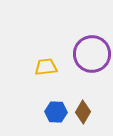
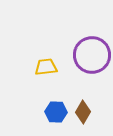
purple circle: moved 1 px down
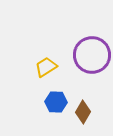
yellow trapezoid: rotated 25 degrees counterclockwise
blue hexagon: moved 10 px up
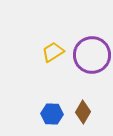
yellow trapezoid: moved 7 px right, 15 px up
blue hexagon: moved 4 px left, 12 px down
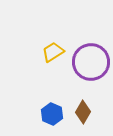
purple circle: moved 1 px left, 7 px down
blue hexagon: rotated 20 degrees clockwise
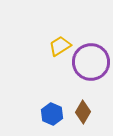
yellow trapezoid: moved 7 px right, 6 px up
